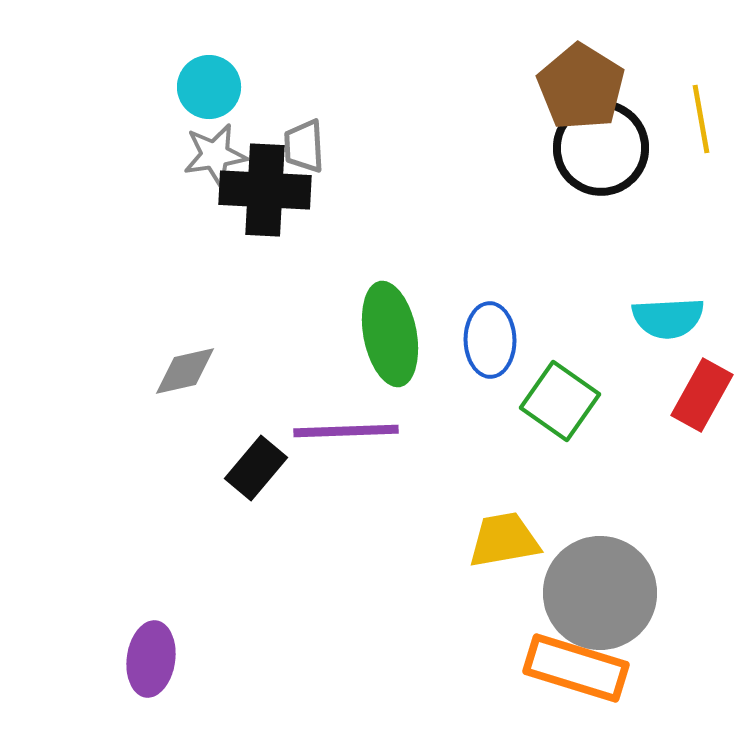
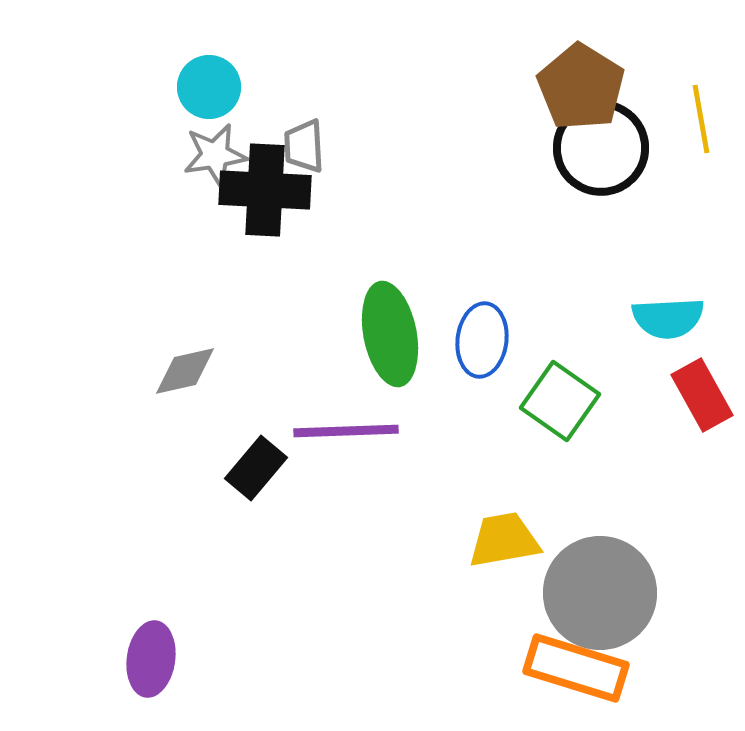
blue ellipse: moved 8 px left; rotated 8 degrees clockwise
red rectangle: rotated 58 degrees counterclockwise
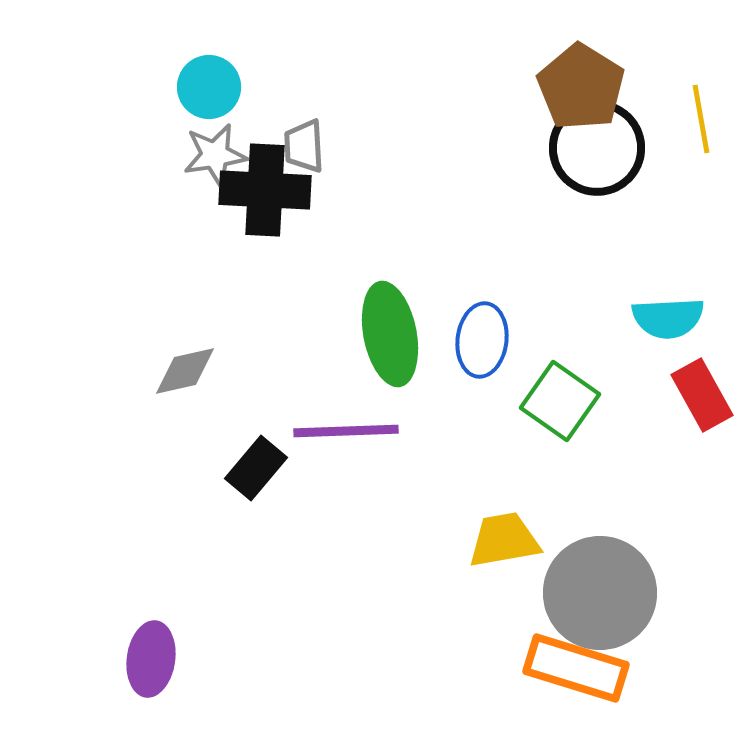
black circle: moved 4 px left
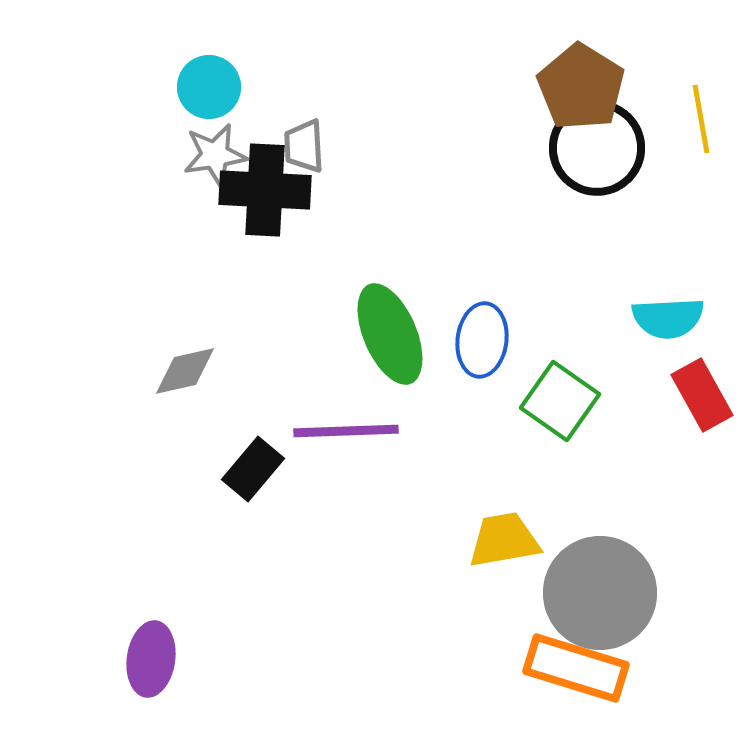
green ellipse: rotated 12 degrees counterclockwise
black rectangle: moved 3 px left, 1 px down
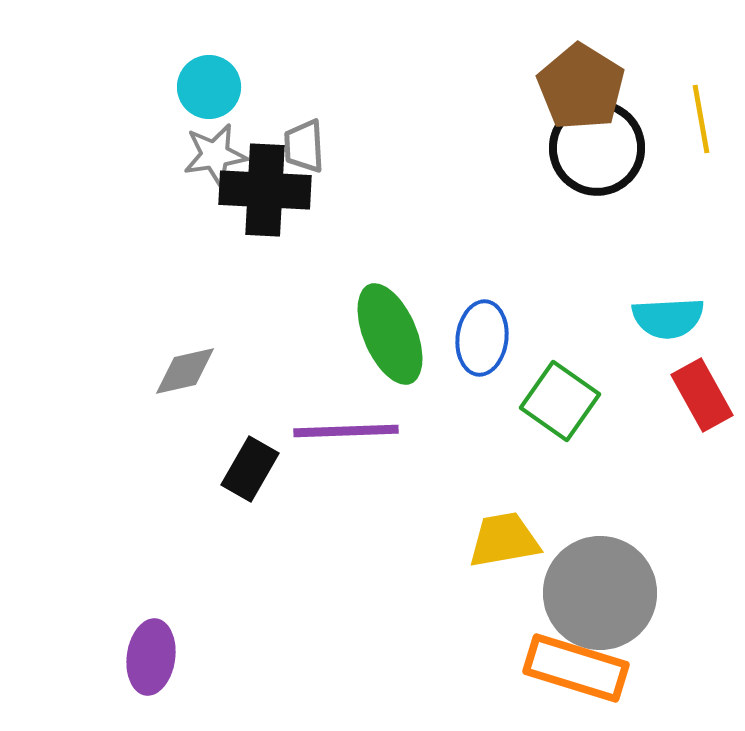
blue ellipse: moved 2 px up
black rectangle: moved 3 px left; rotated 10 degrees counterclockwise
purple ellipse: moved 2 px up
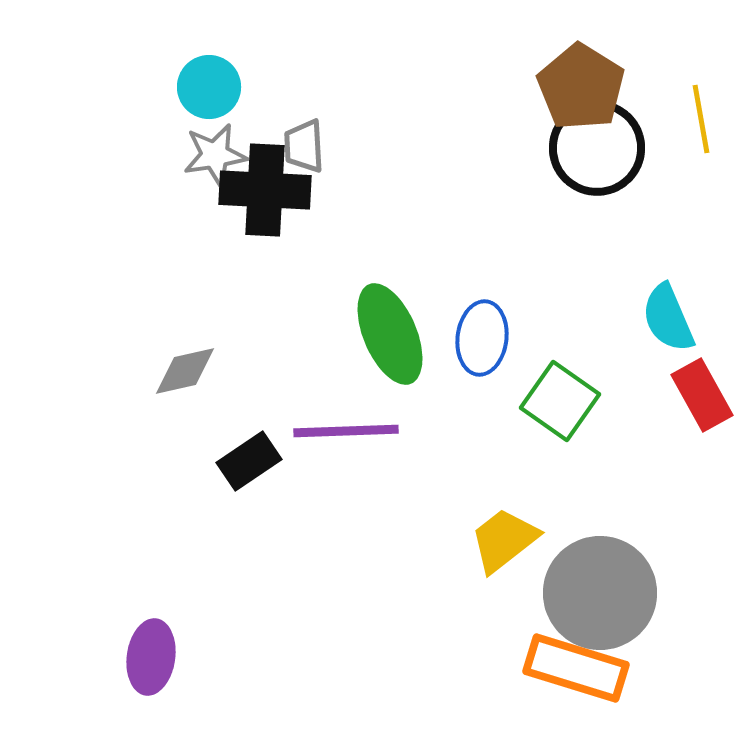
cyan semicircle: rotated 70 degrees clockwise
black rectangle: moved 1 px left, 8 px up; rotated 26 degrees clockwise
yellow trapezoid: rotated 28 degrees counterclockwise
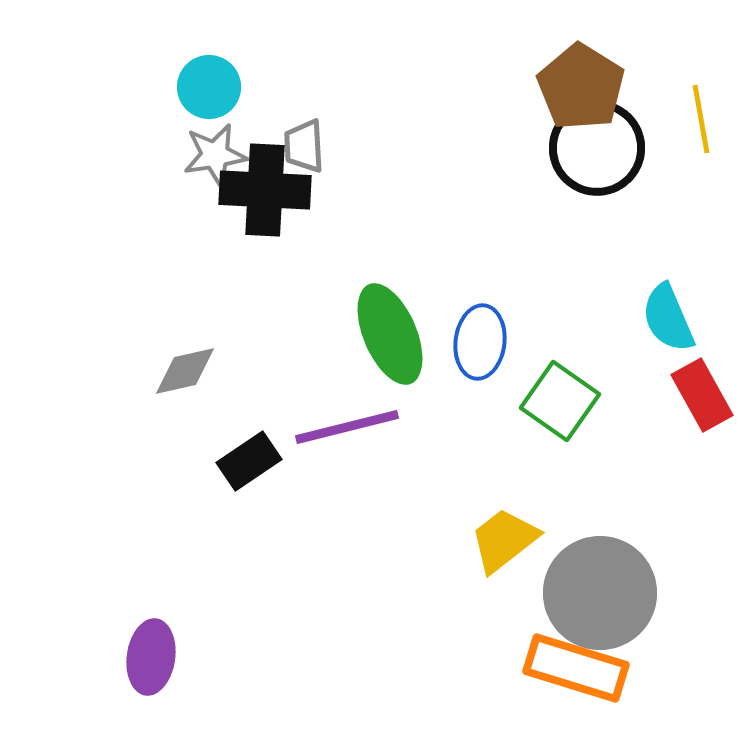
blue ellipse: moved 2 px left, 4 px down
purple line: moved 1 px right, 4 px up; rotated 12 degrees counterclockwise
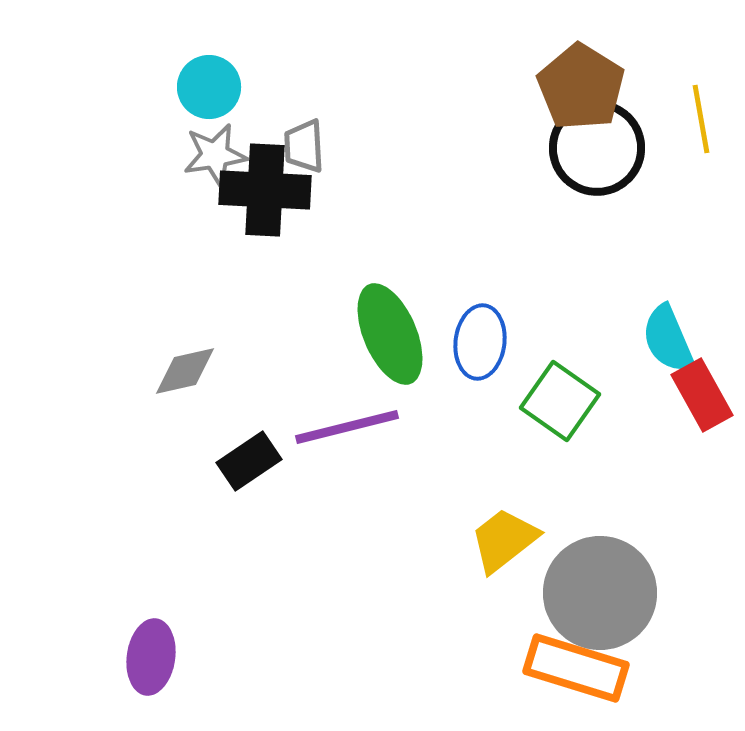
cyan semicircle: moved 21 px down
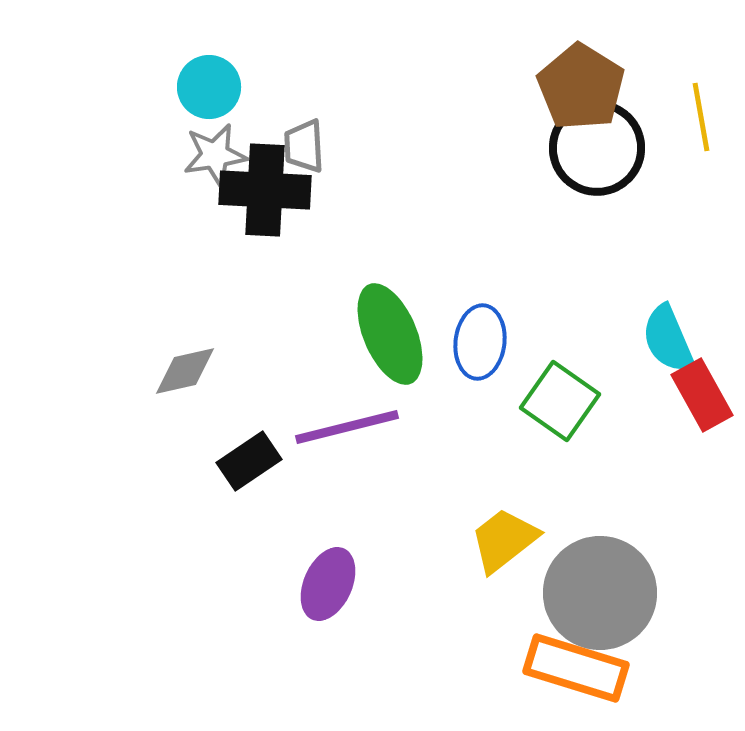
yellow line: moved 2 px up
purple ellipse: moved 177 px right, 73 px up; rotated 16 degrees clockwise
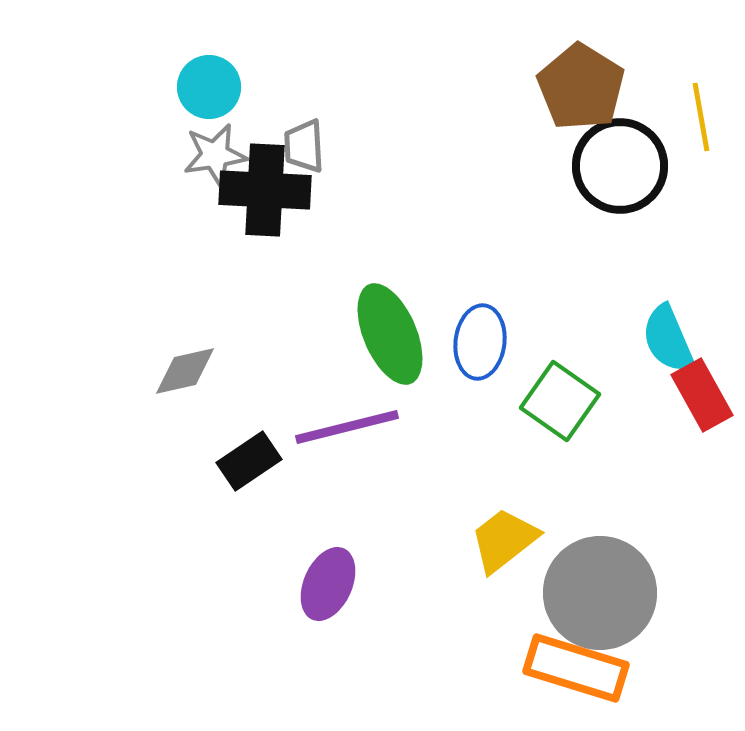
black circle: moved 23 px right, 18 px down
